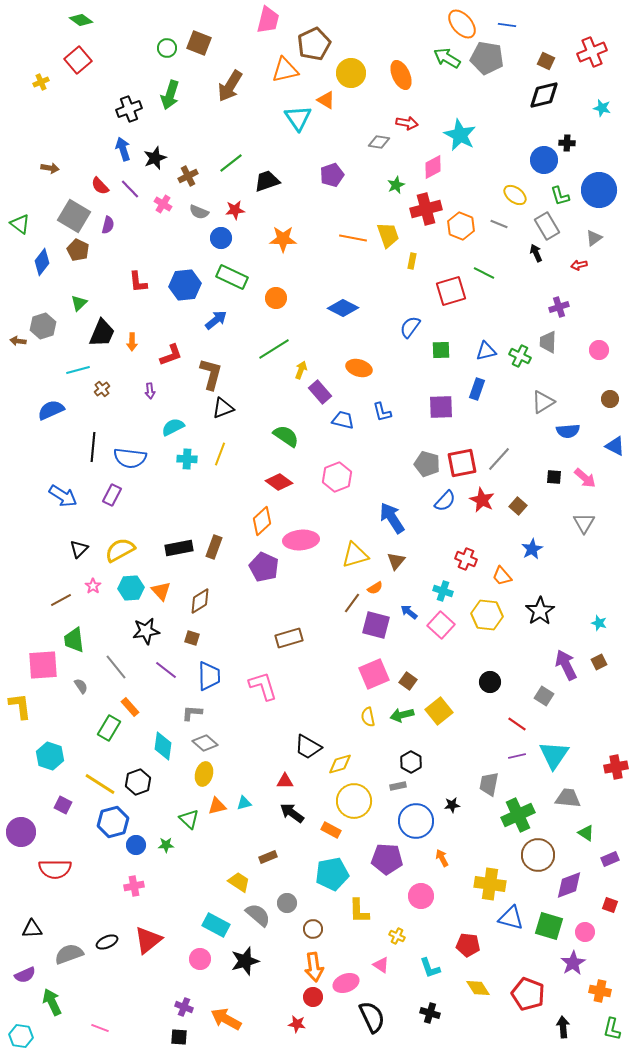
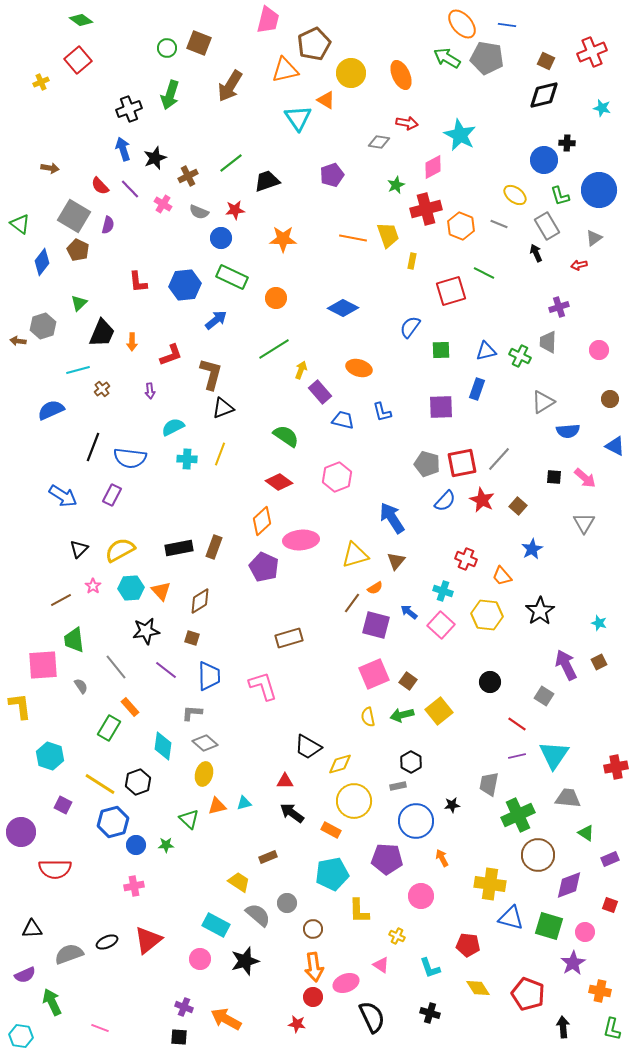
black line at (93, 447): rotated 16 degrees clockwise
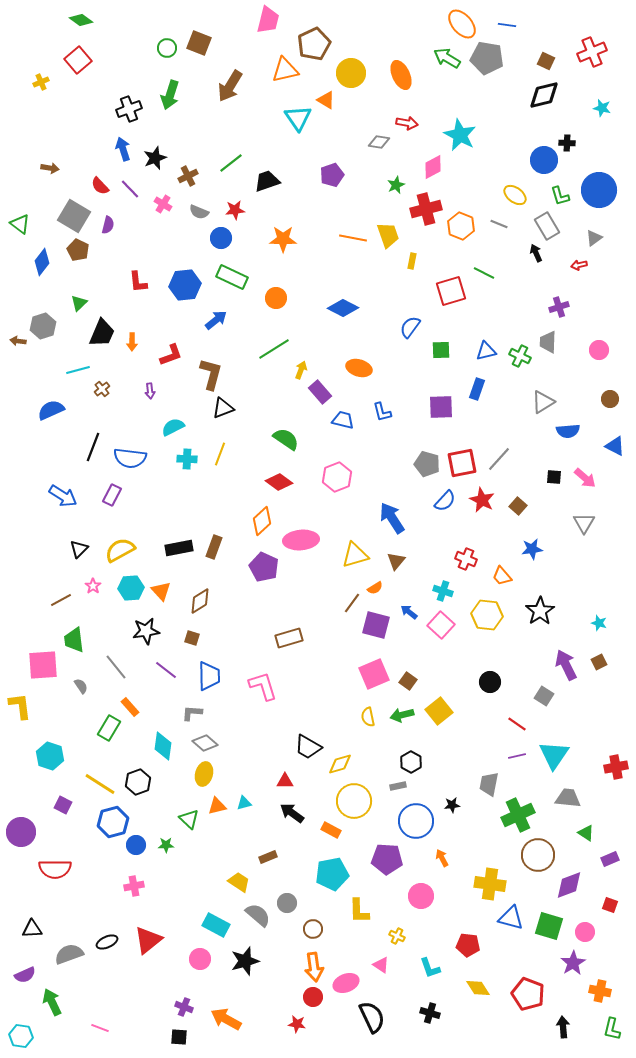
green semicircle at (286, 436): moved 3 px down
blue star at (532, 549): rotated 20 degrees clockwise
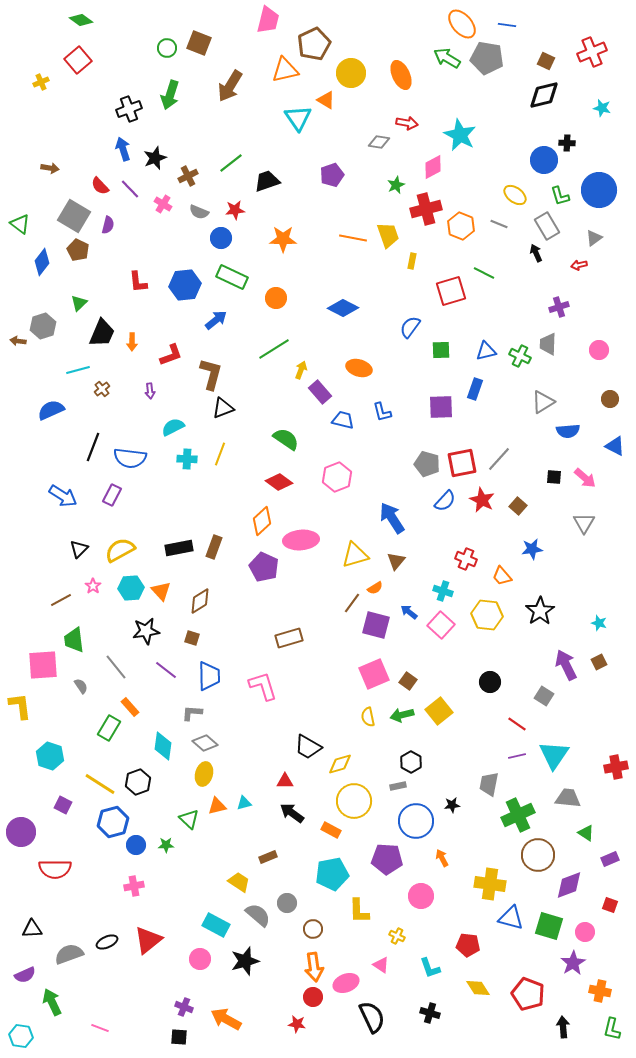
gray trapezoid at (548, 342): moved 2 px down
blue rectangle at (477, 389): moved 2 px left
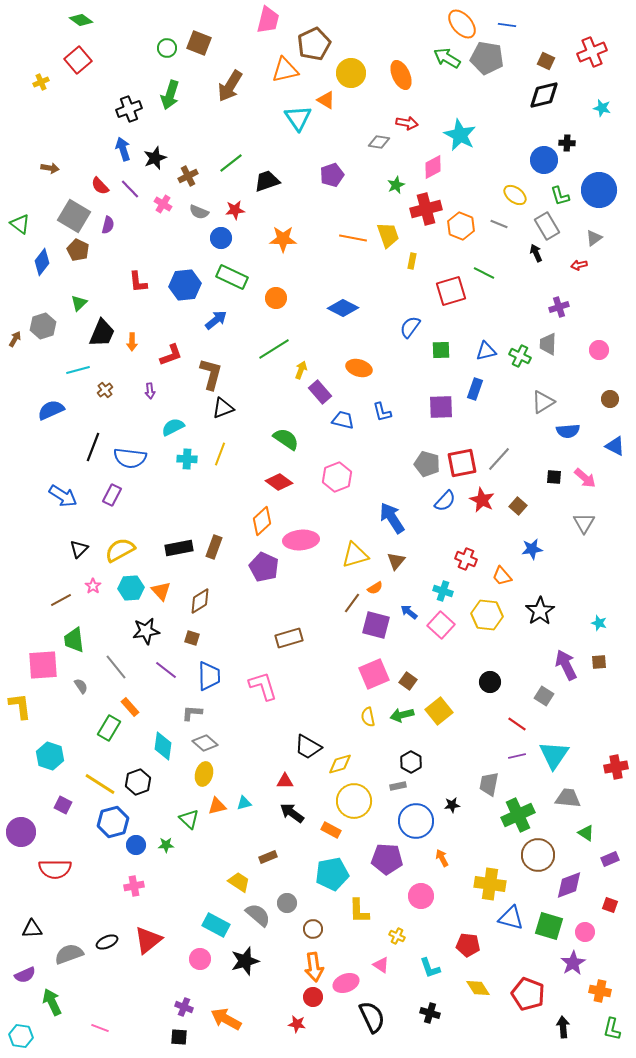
brown arrow at (18, 341): moved 3 px left, 2 px up; rotated 112 degrees clockwise
brown cross at (102, 389): moved 3 px right, 1 px down
brown square at (599, 662): rotated 21 degrees clockwise
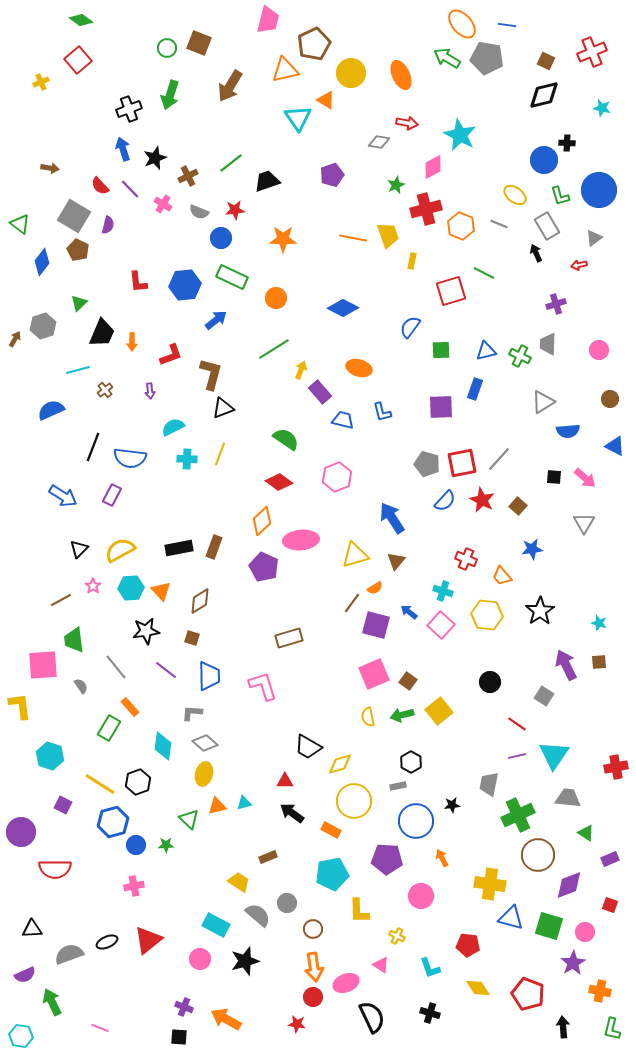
purple cross at (559, 307): moved 3 px left, 3 px up
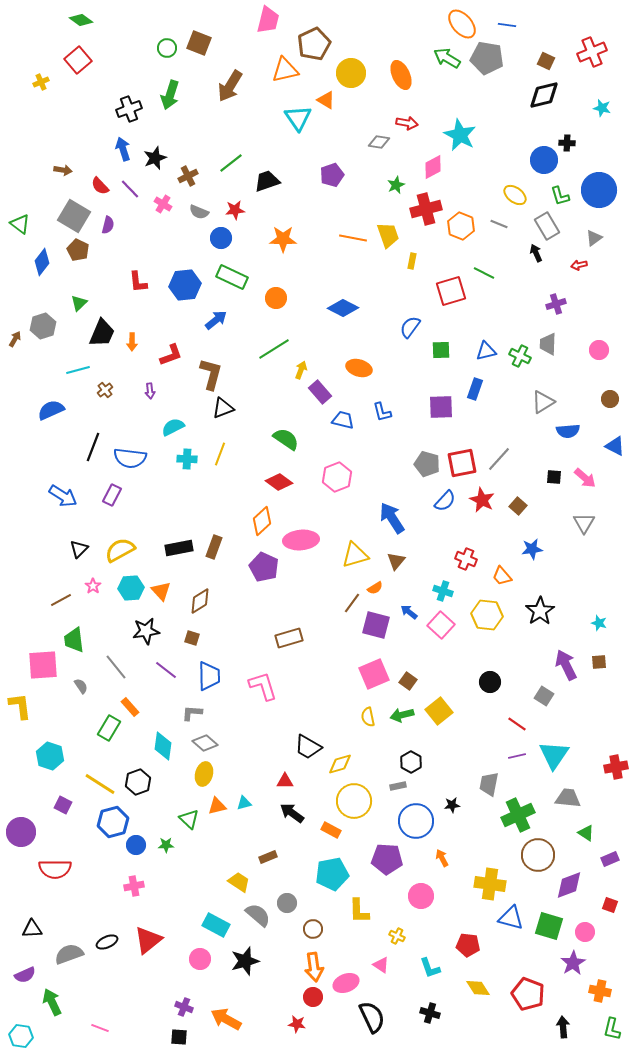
brown arrow at (50, 168): moved 13 px right, 2 px down
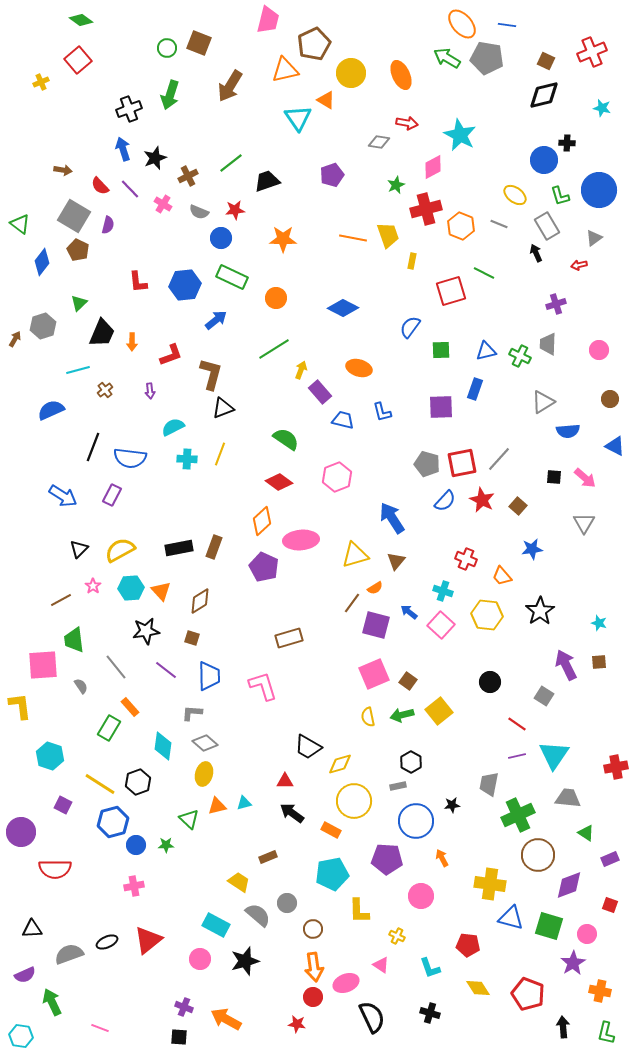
pink circle at (585, 932): moved 2 px right, 2 px down
green L-shape at (612, 1029): moved 6 px left, 4 px down
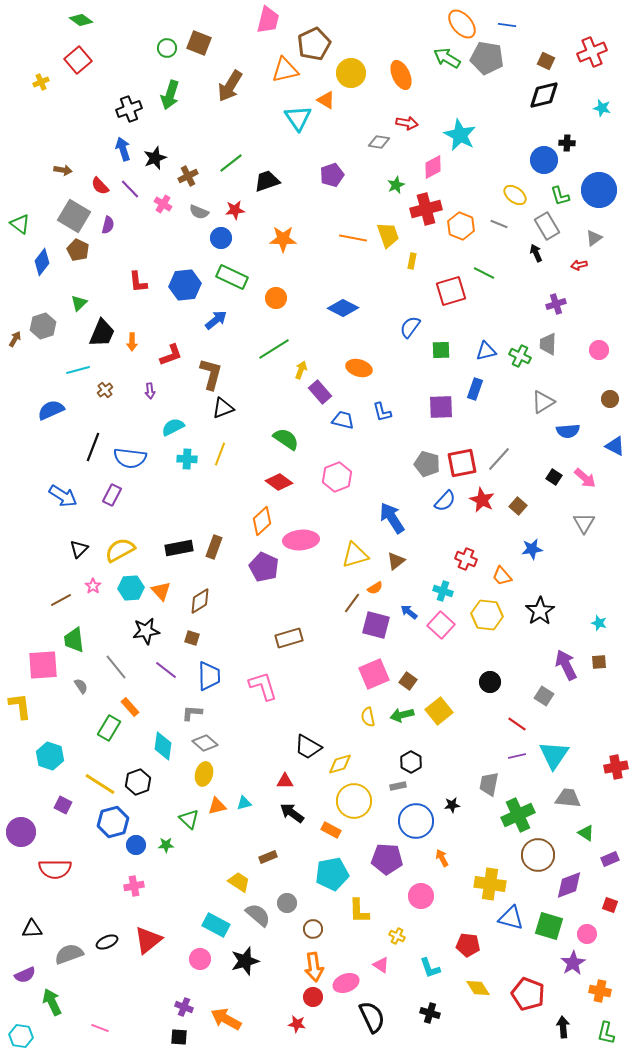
black square at (554, 477): rotated 28 degrees clockwise
brown triangle at (396, 561): rotated 12 degrees clockwise
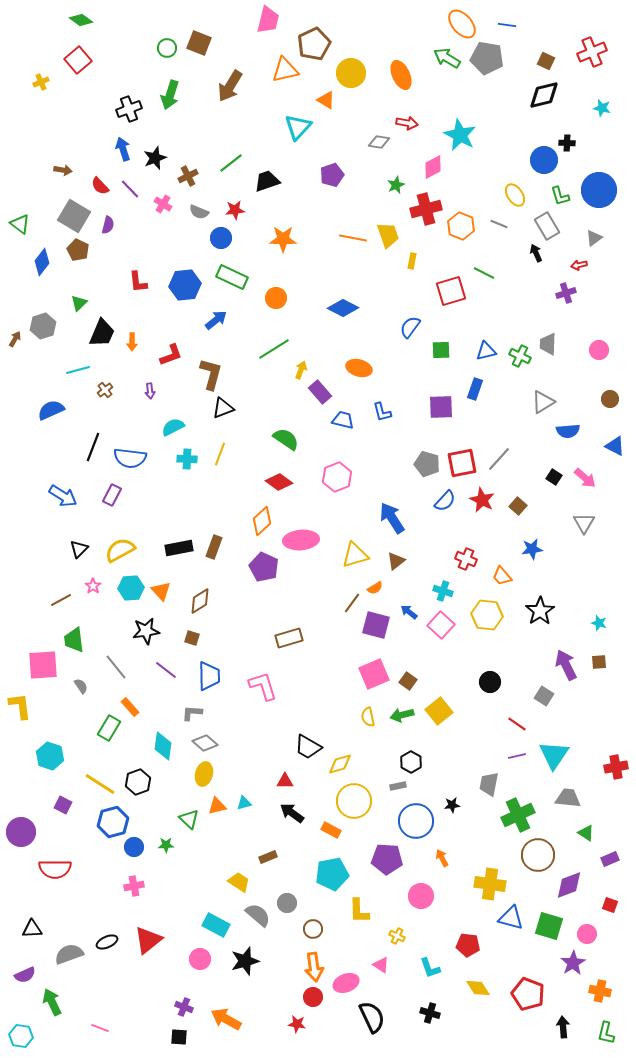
cyan triangle at (298, 118): moved 9 px down; rotated 16 degrees clockwise
yellow ellipse at (515, 195): rotated 20 degrees clockwise
purple cross at (556, 304): moved 10 px right, 11 px up
blue circle at (136, 845): moved 2 px left, 2 px down
